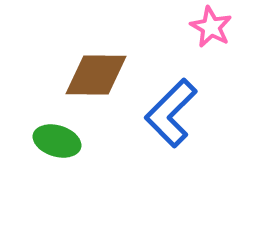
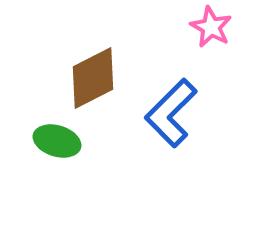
brown diamond: moved 3 px left, 3 px down; rotated 28 degrees counterclockwise
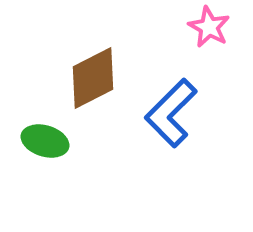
pink star: moved 2 px left
green ellipse: moved 12 px left
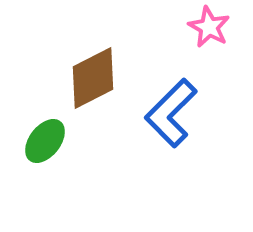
green ellipse: rotated 69 degrees counterclockwise
